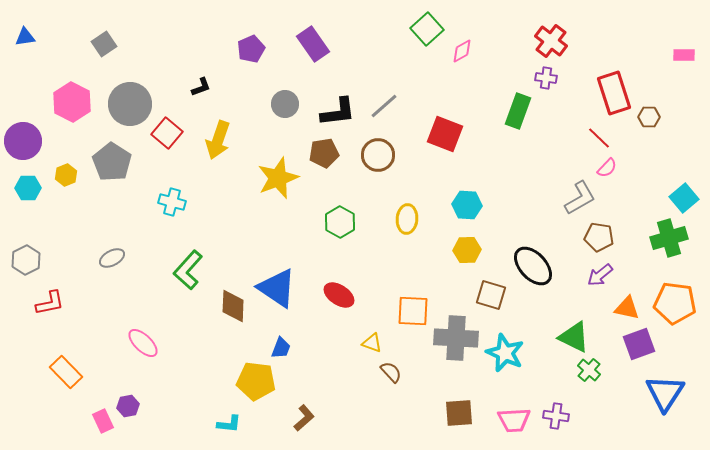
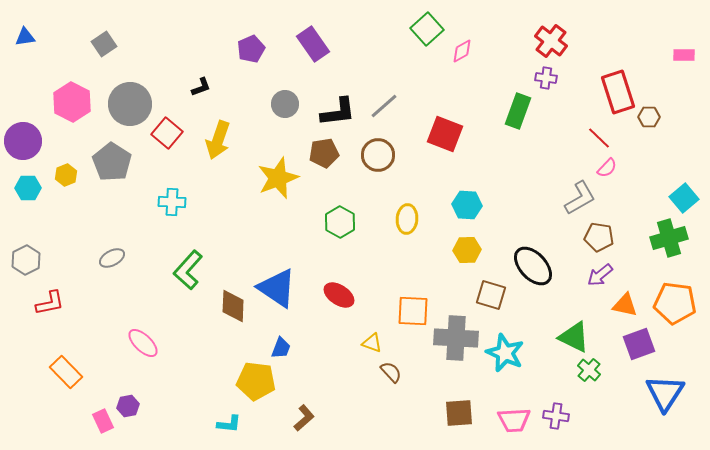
red rectangle at (614, 93): moved 4 px right, 1 px up
cyan cross at (172, 202): rotated 12 degrees counterclockwise
orange triangle at (627, 308): moved 2 px left, 3 px up
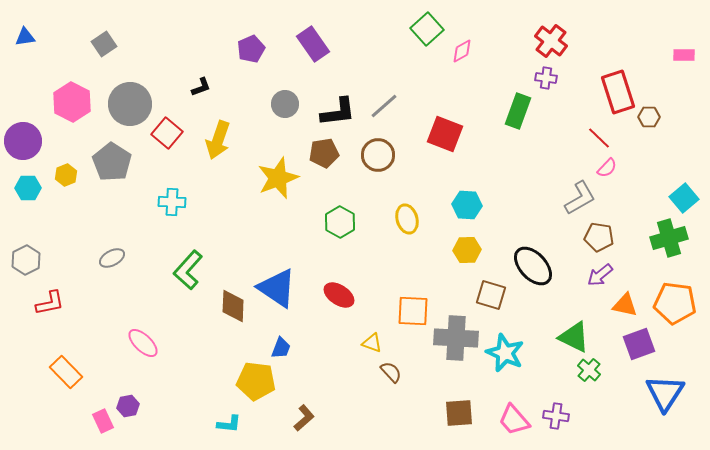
yellow ellipse at (407, 219): rotated 20 degrees counterclockwise
pink trapezoid at (514, 420): rotated 52 degrees clockwise
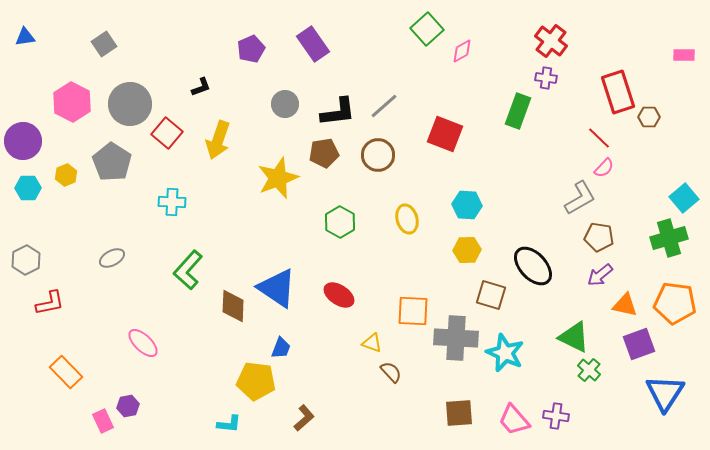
pink semicircle at (607, 168): moved 3 px left
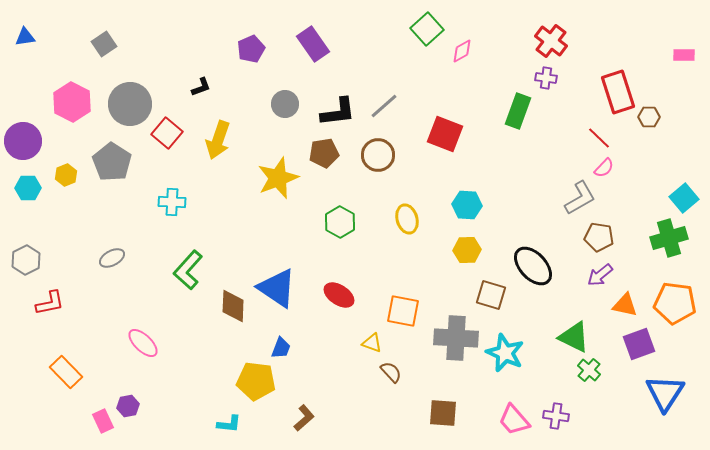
orange square at (413, 311): moved 10 px left; rotated 8 degrees clockwise
brown square at (459, 413): moved 16 px left; rotated 8 degrees clockwise
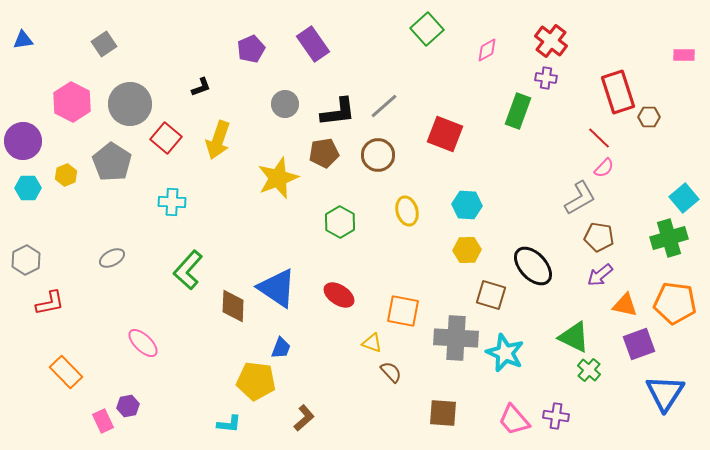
blue triangle at (25, 37): moved 2 px left, 3 px down
pink diamond at (462, 51): moved 25 px right, 1 px up
red square at (167, 133): moved 1 px left, 5 px down
yellow ellipse at (407, 219): moved 8 px up
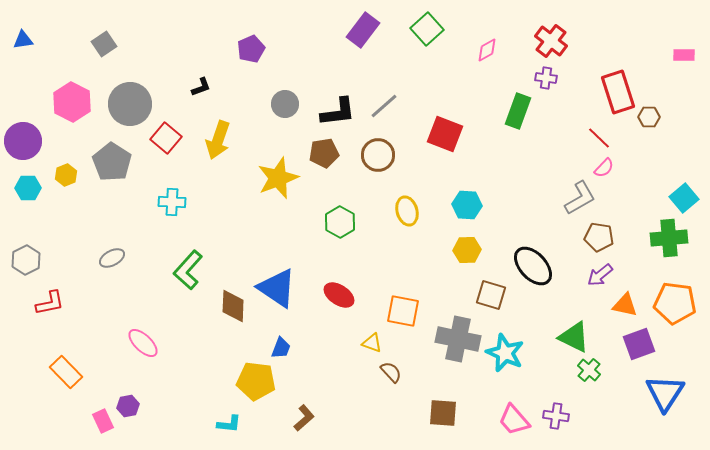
purple rectangle at (313, 44): moved 50 px right, 14 px up; rotated 72 degrees clockwise
green cross at (669, 238): rotated 12 degrees clockwise
gray cross at (456, 338): moved 2 px right, 1 px down; rotated 9 degrees clockwise
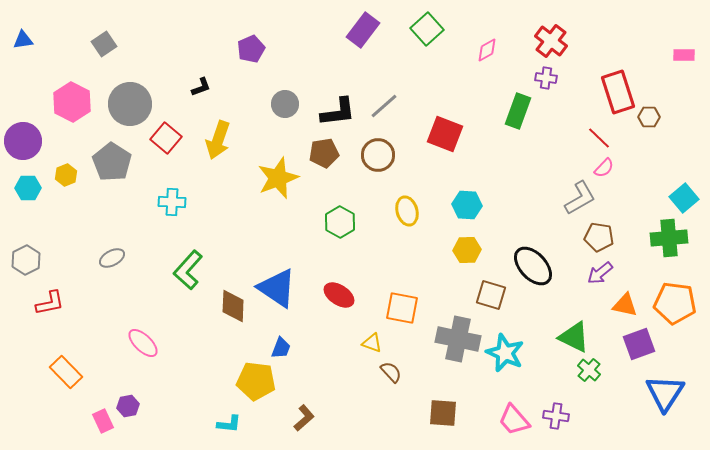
purple arrow at (600, 275): moved 2 px up
orange square at (403, 311): moved 1 px left, 3 px up
